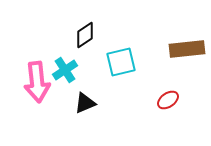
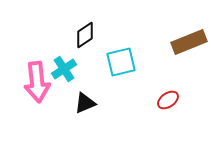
brown rectangle: moved 2 px right, 7 px up; rotated 16 degrees counterclockwise
cyan cross: moved 1 px left, 1 px up
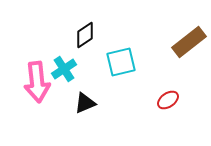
brown rectangle: rotated 16 degrees counterclockwise
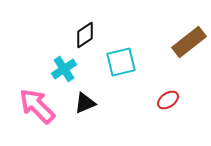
pink arrow: moved 24 px down; rotated 141 degrees clockwise
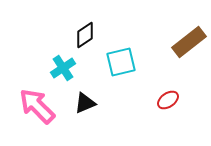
cyan cross: moved 1 px left, 1 px up
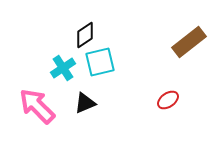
cyan square: moved 21 px left
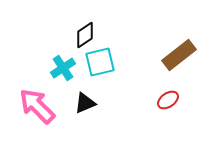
brown rectangle: moved 10 px left, 13 px down
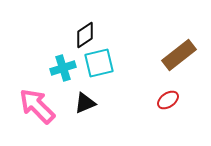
cyan square: moved 1 px left, 1 px down
cyan cross: rotated 15 degrees clockwise
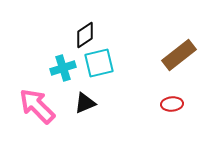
red ellipse: moved 4 px right, 4 px down; rotated 30 degrees clockwise
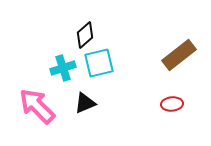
black diamond: rotated 8 degrees counterclockwise
